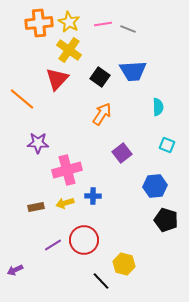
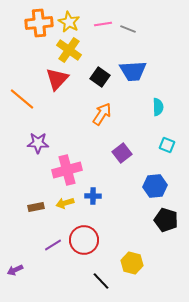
yellow hexagon: moved 8 px right, 1 px up
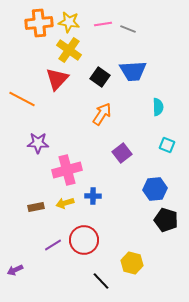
yellow star: rotated 20 degrees counterclockwise
orange line: rotated 12 degrees counterclockwise
blue hexagon: moved 3 px down
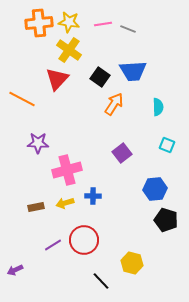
orange arrow: moved 12 px right, 10 px up
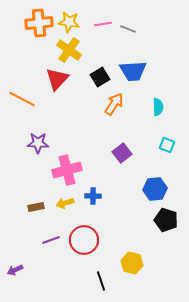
black square: rotated 24 degrees clockwise
purple line: moved 2 px left, 5 px up; rotated 12 degrees clockwise
black line: rotated 24 degrees clockwise
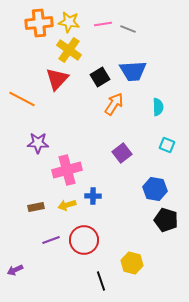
blue hexagon: rotated 15 degrees clockwise
yellow arrow: moved 2 px right, 2 px down
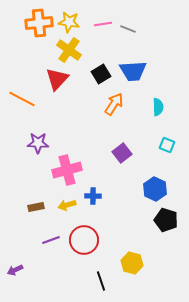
black square: moved 1 px right, 3 px up
blue hexagon: rotated 15 degrees clockwise
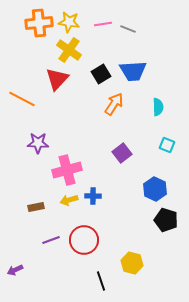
yellow arrow: moved 2 px right, 5 px up
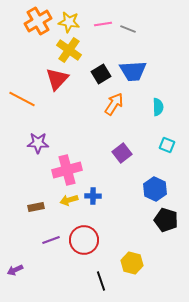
orange cross: moved 1 px left, 2 px up; rotated 24 degrees counterclockwise
